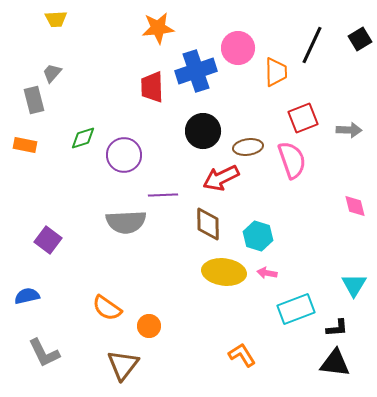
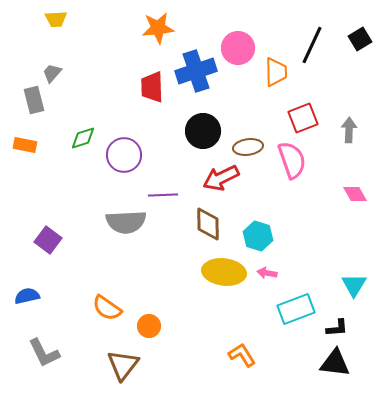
gray arrow: rotated 90 degrees counterclockwise
pink diamond: moved 12 px up; rotated 15 degrees counterclockwise
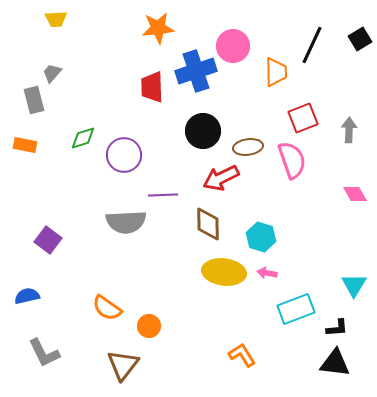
pink circle: moved 5 px left, 2 px up
cyan hexagon: moved 3 px right, 1 px down
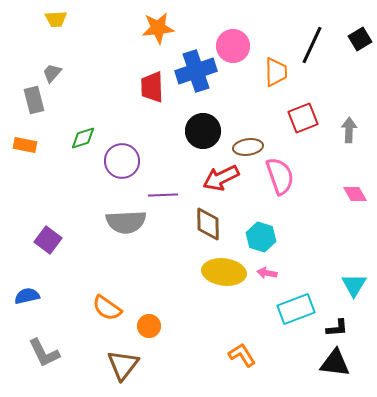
purple circle: moved 2 px left, 6 px down
pink semicircle: moved 12 px left, 16 px down
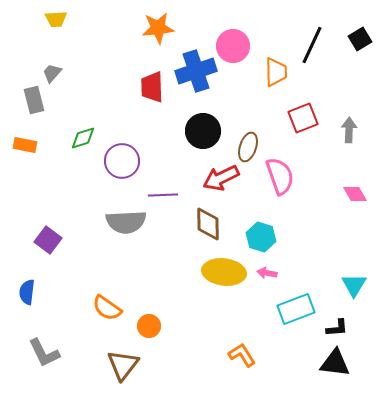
brown ellipse: rotated 64 degrees counterclockwise
blue semicircle: moved 4 px up; rotated 70 degrees counterclockwise
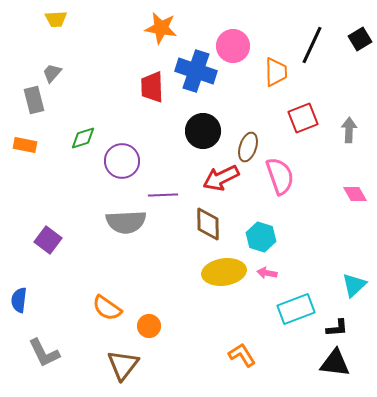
orange star: moved 3 px right; rotated 16 degrees clockwise
blue cross: rotated 36 degrees clockwise
yellow ellipse: rotated 15 degrees counterclockwise
cyan triangle: rotated 16 degrees clockwise
blue semicircle: moved 8 px left, 8 px down
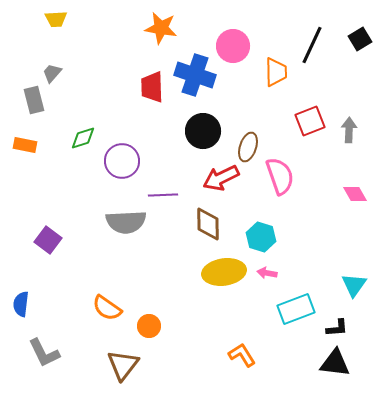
blue cross: moved 1 px left, 4 px down
red square: moved 7 px right, 3 px down
cyan triangle: rotated 12 degrees counterclockwise
blue semicircle: moved 2 px right, 4 px down
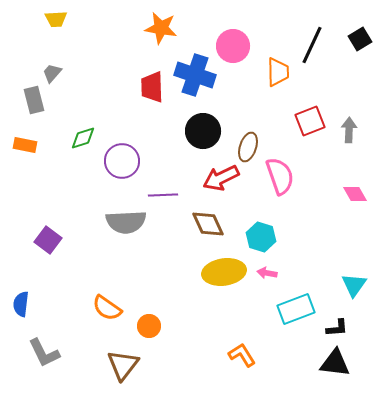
orange trapezoid: moved 2 px right
brown diamond: rotated 24 degrees counterclockwise
